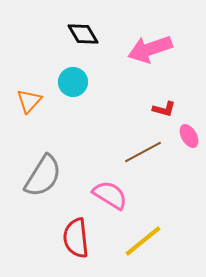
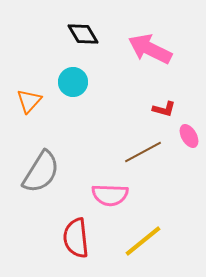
pink arrow: rotated 45 degrees clockwise
gray semicircle: moved 2 px left, 4 px up
pink semicircle: rotated 150 degrees clockwise
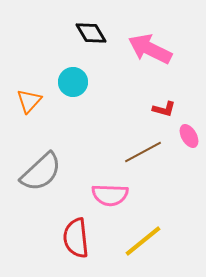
black diamond: moved 8 px right, 1 px up
gray semicircle: rotated 15 degrees clockwise
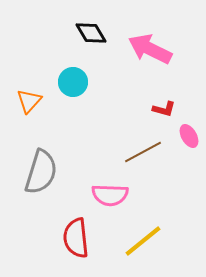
gray semicircle: rotated 30 degrees counterclockwise
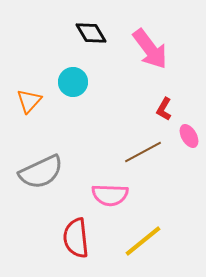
pink arrow: rotated 153 degrees counterclockwise
red L-shape: rotated 105 degrees clockwise
gray semicircle: rotated 48 degrees clockwise
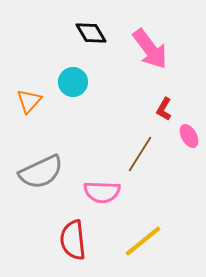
brown line: moved 3 px left, 2 px down; rotated 30 degrees counterclockwise
pink semicircle: moved 8 px left, 3 px up
red semicircle: moved 3 px left, 2 px down
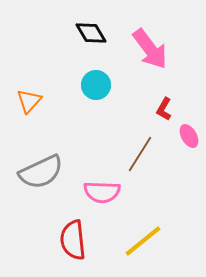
cyan circle: moved 23 px right, 3 px down
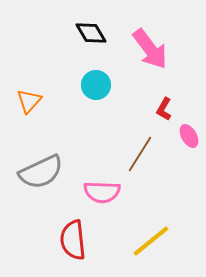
yellow line: moved 8 px right
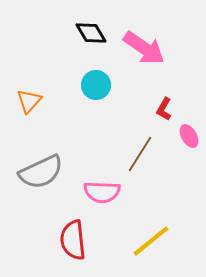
pink arrow: moved 6 px left, 1 px up; rotated 18 degrees counterclockwise
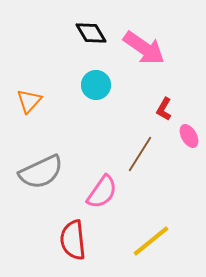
pink semicircle: rotated 57 degrees counterclockwise
